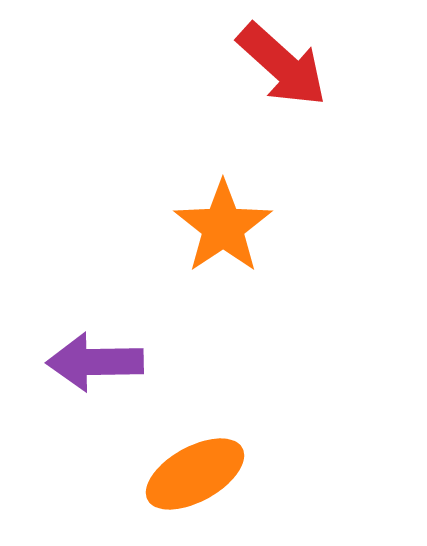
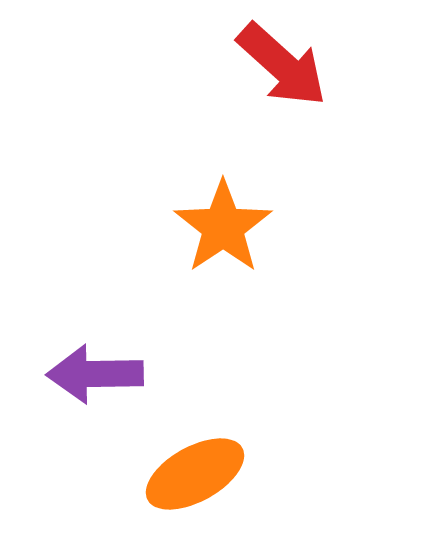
purple arrow: moved 12 px down
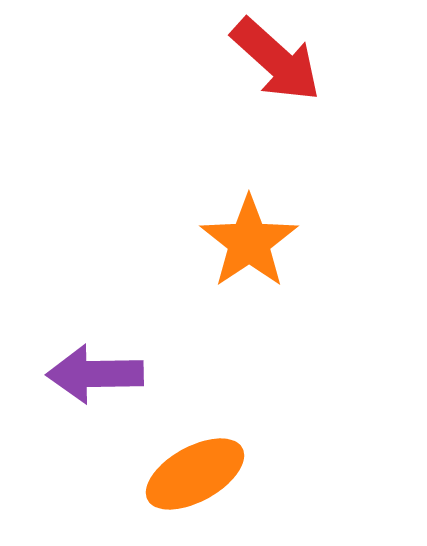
red arrow: moved 6 px left, 5 px up
orange star: moved 26 px right, 15 px down
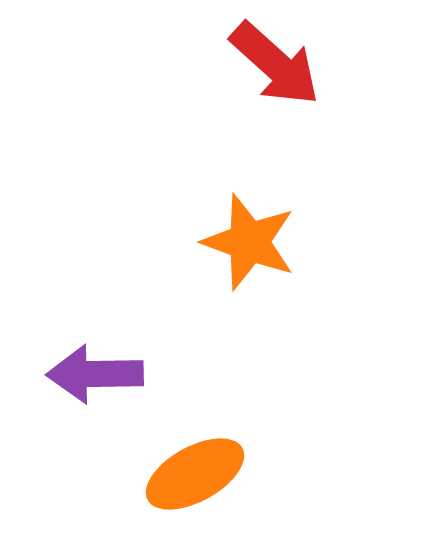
red arrow: moved 1 px left, 4 px down
orange star: rotated 18 degrees counterclockwise
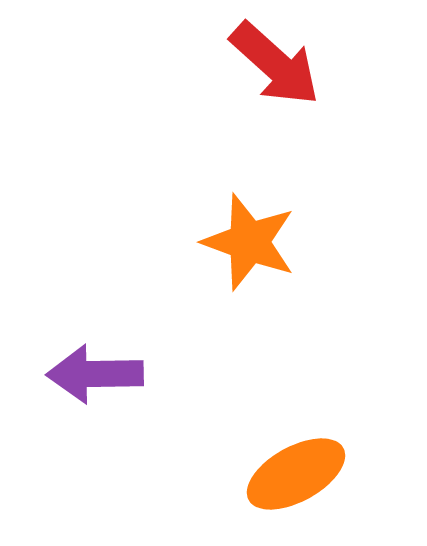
orange ellipse: moved 101 px right
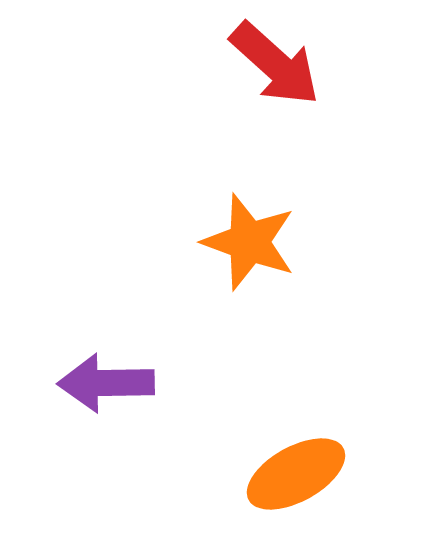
purple arrow: moved 11 px right, 9 px down
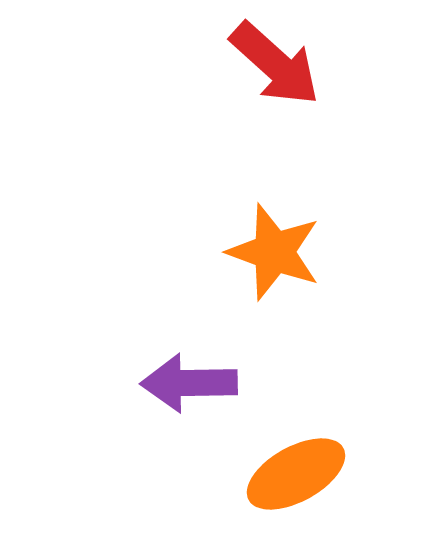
orange star: moved 25 px right, 10 px down
purple arrow: moved 83 px right
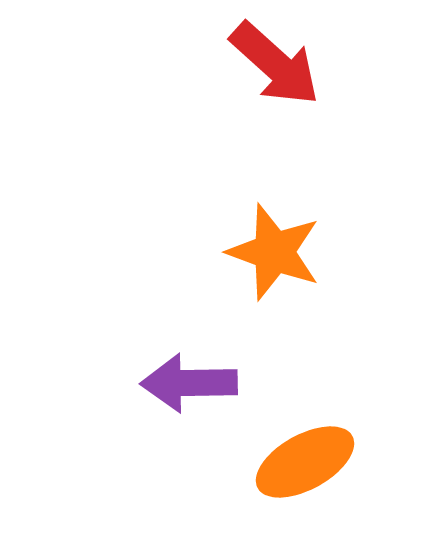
orange ellipse: moved 9 px right, 12 px up
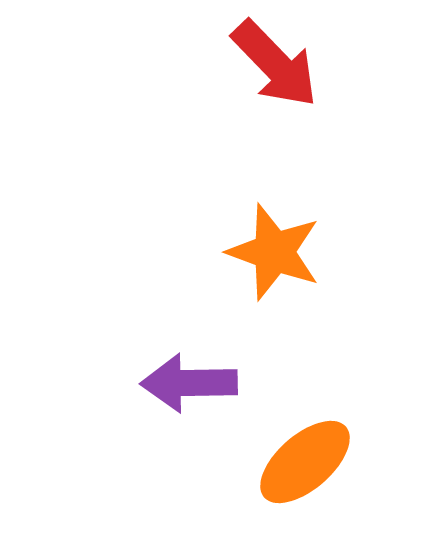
red arrow: rotated 4 degrees clockwise
orange ellipse: rotated 12 degrees counterclockwise
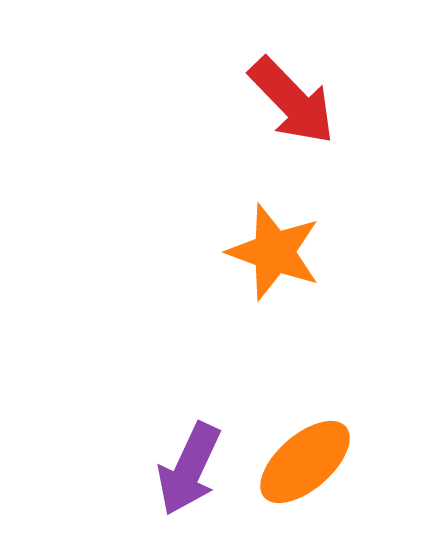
red arrow: moved 17 px right, 37 px down
purple arrow: moved 86 px down; rotated 64 degrees counterclockwise
